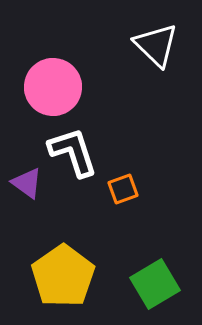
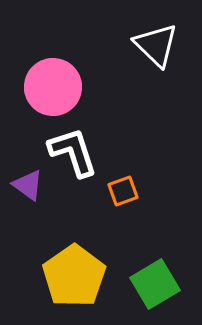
purple triangle: moved 1 px right, 2 px down
orange square: moved 2 px down
yellow pentagon: moved 11 px right
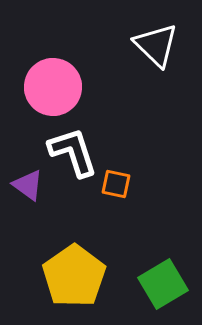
orange square: moved 7 px left, 7 px up; rotated 32 degrees clockwise
green square: moved 8 px right
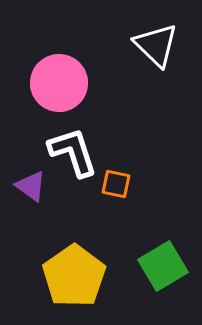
pink circle: moved 6 px right, 4 px up
purple triangle: moved 3 px right, 1 px down
green square: moved 18 px up
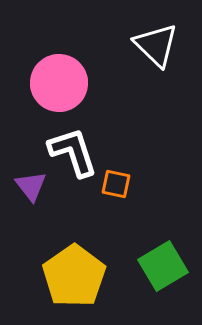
purple triangle: rotated 16 degrees clockwise
